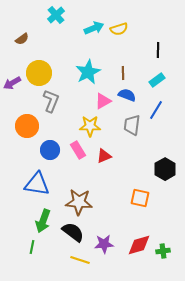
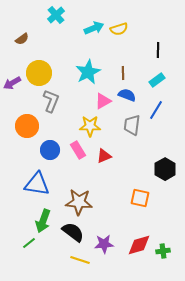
green line: moved 3 px left, 4 px up; rotated 40 degrees clockwise
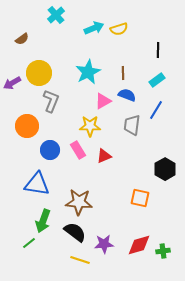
black semicircle: moved 2 px right
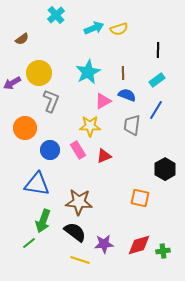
orange circle: moved 2 px left, 2 px down
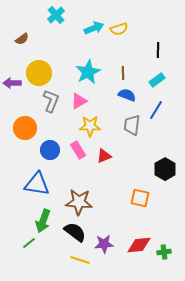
purple arrow: rotated 30 degrees clockwise
pink triangle: moved 24 px left
red diamond: rotated 10 degrees clockwise
green cross: moved 1 px right, 1 px down
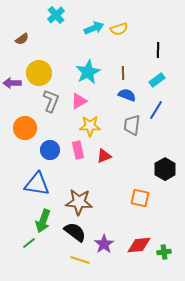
pink rectangle: rotated 18 degrees clockwise
purple star: rotated 30 degrees counterclockwise
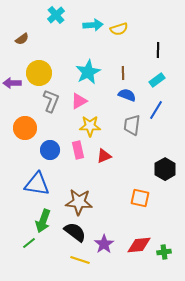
cyan arrow: moved 1 px left, 3 px up; rotated 18 degrees clockwise
